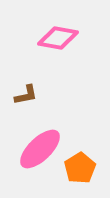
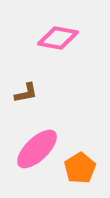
brown L-shape: moved 2 px up
pink ellipse: moved 3 px left
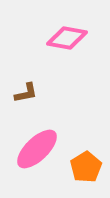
pink diamond: moved 9 px right
orange pentagon: moved 6 px right, 1 px up
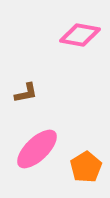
pink diamond: moved 13 px right, 3 px up
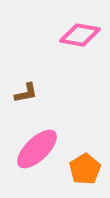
orange pentagon: moved 1 px left, 2 px down
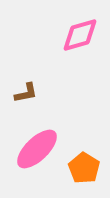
pink diamond: rotated 27 degrees counterclockwise
orange pentagon: moved 1 px left, 1 px up; rotated 8 degrees counterclockwise
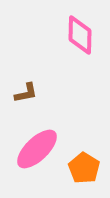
pink diamond: rotated 72 degrees counterclockwise
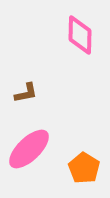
pink ellipse: moved 8 px left
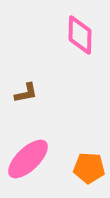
pink ellipse: moved 1 px left, 10 px down
orange pentagon: moved 5 px right; rotated 28 degrees counterclockwise
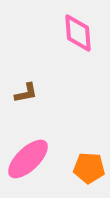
pink diamond: moved 2 px left, 2 px up; rotated 6 degrees counterclockwise
